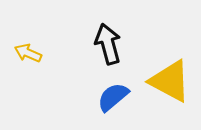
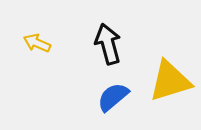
yellow arrow: moved 9 px right, 10 px up
yellow triangle: rotated 45 degrees counterclockwise
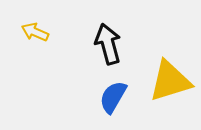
yellow arrow: moved 2 px left, 11 px up
blue semicircle: rotated 20 degrees counterclockwise
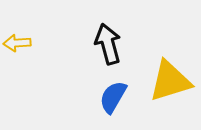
yellow arrow: moved 18 px left, 11 px down; rotated 28 degrees counterclockwise
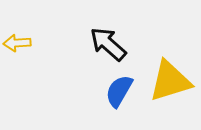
black arrow: rotated 33 degrees counterclockwise
blue semicircle: moved 6 px right, 6 px up
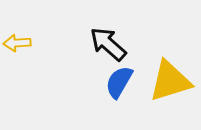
blue semicircle: moved 9 px up
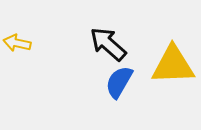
yellow arrow: rotated 16 degrees clockwise
yellow triangle: moved 3 px right, 16 px up; rotated 15 degrees clockwise
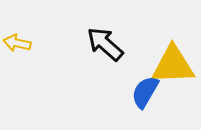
black arrow: moved 3 px left
blue semicircle: moved 26 px right, 10 px down
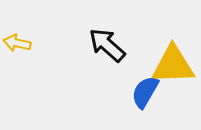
black arrow: moved 2 px right, 1 px down
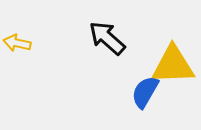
black arrow: moved 7 px up
